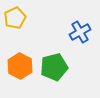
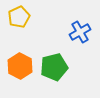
yellow pentagon: moved 4 px right, 1 px up
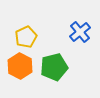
yellow pentagon: moved 7 px right, 20 px down
blue cross: rotated 10 degrees counterclockwise
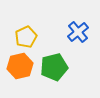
blue cross: moved 2 px left
orange hexagon: rotated 20 degrees clockwise
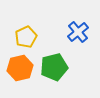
orange hexagon: moved 2 px down
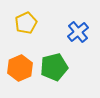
yellow pentagon: moved 14 px up
orange hexagon: rotated 10 degrees counterclockwise
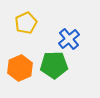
blue cross: moved 9 px left, 7 px down
green pentagon: moved 2 px up; rotated 12 degrees clockwise
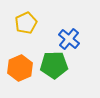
blue cross: rotated 10 degrees counterclockwise
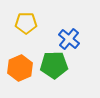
yellow pentagon: rotated 25 degrees clockwise
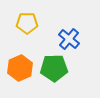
yellow pentagon: moved 1 px right
green pentagon: moved 3 px down
